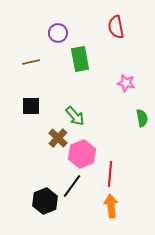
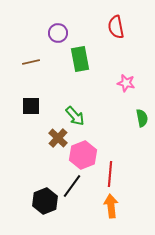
pink hexagon: moved 1 px right, 1 px down
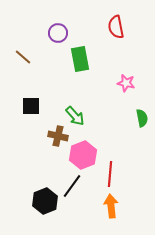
brown line: moved 8 px left, 5 px up; rotated 54 degrees clockwise
brown cross: moved 2 px up; rotated 30 degrees counterclockwise
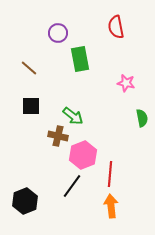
brown line: moved 6 px right, 11 px down
green arrow: moved 2 px left; rotated 10 degrees counterclockwise
black hexagon: moved 20 px left
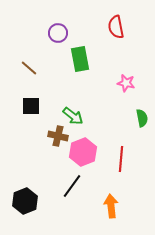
pink hexagon: moved 3 px up
red line: moved 11 px right, 15 px up
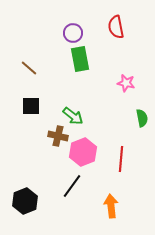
purple circle: moved 15 px right
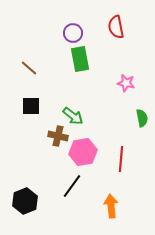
pink hexagon: rotated 12 degrees clockwise
